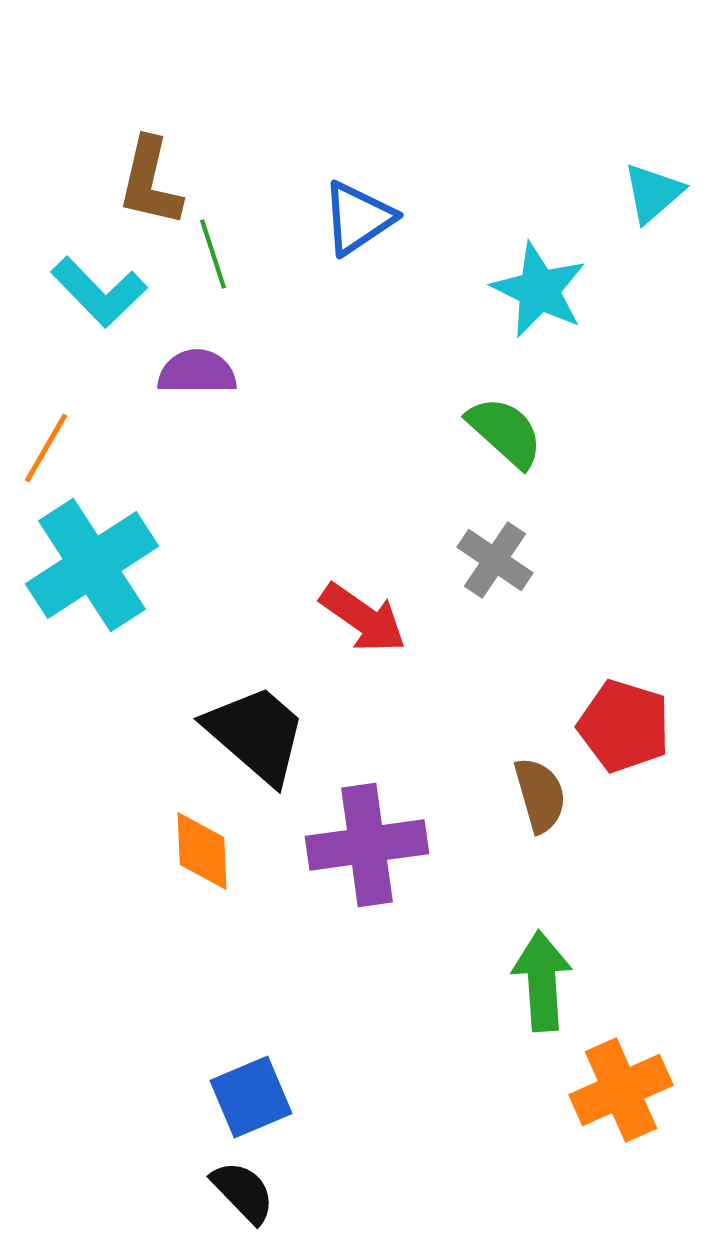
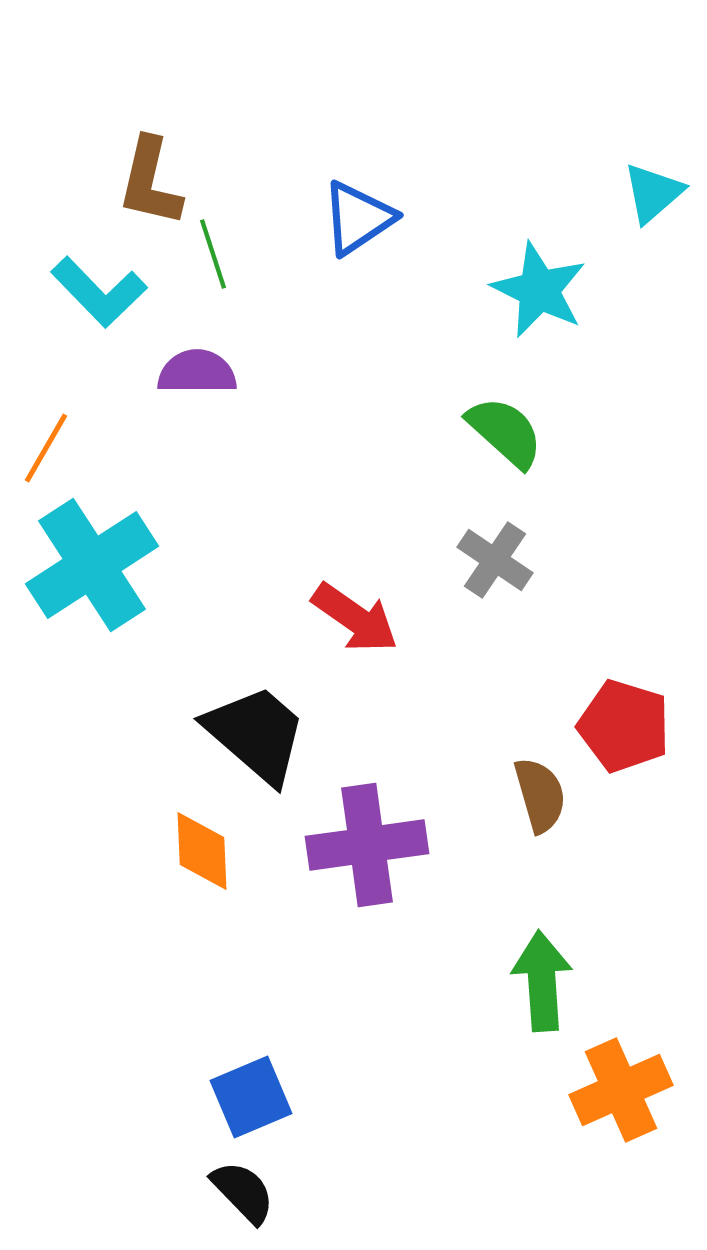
red arrow: moved 8 px left
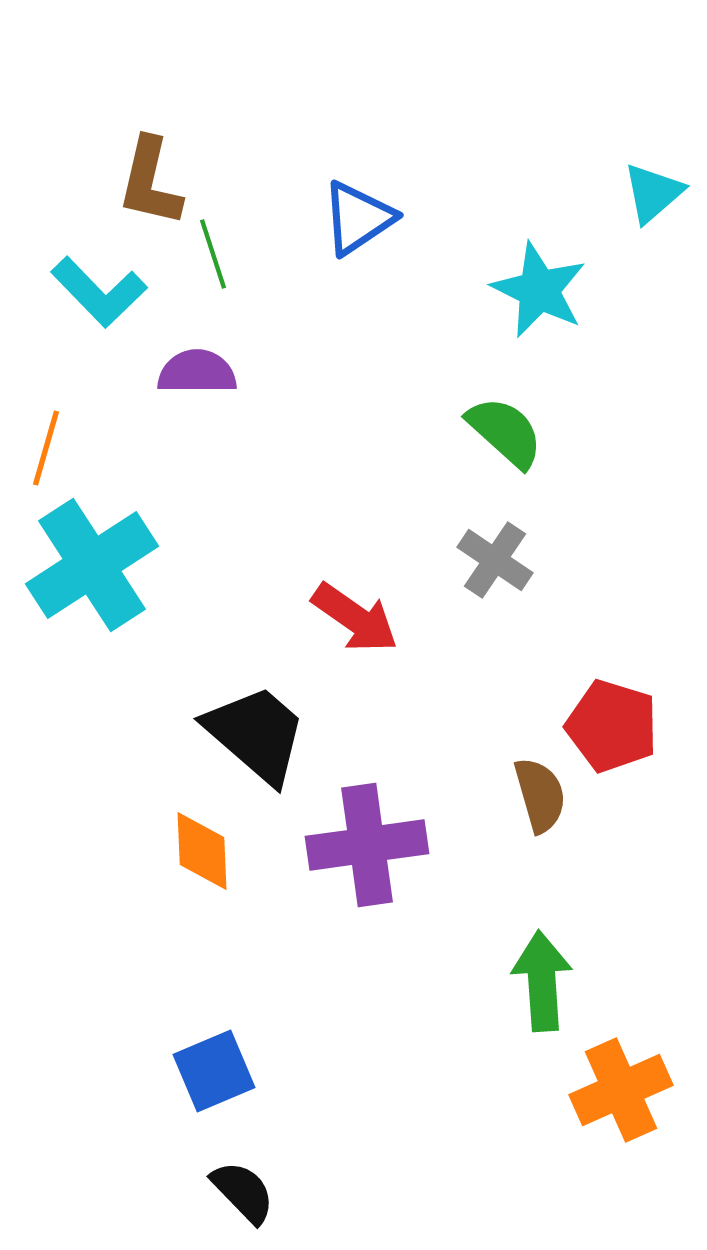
orange line: rotated 14 degrees counterclockwise
red pentagon: moved 12 px left
blue square: moved 37 px left, 26 px up
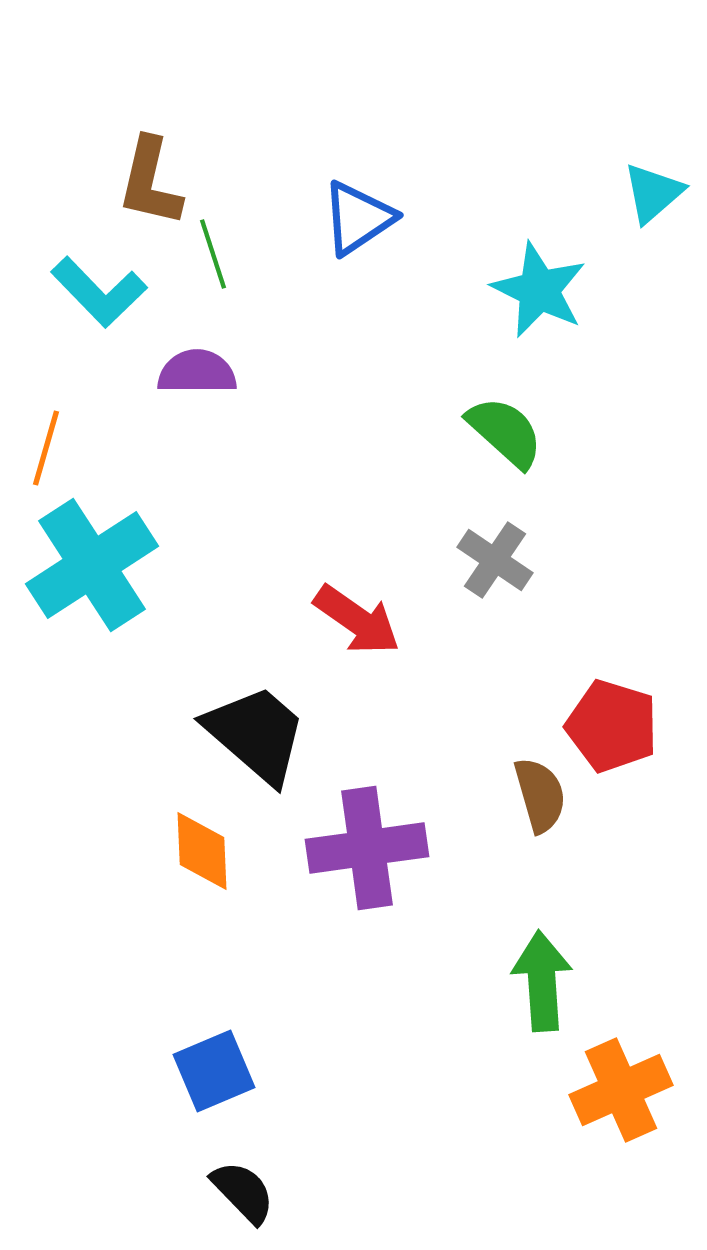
red arrow: moved 2 px right, 2 px down
purple cross: moved 3 px down
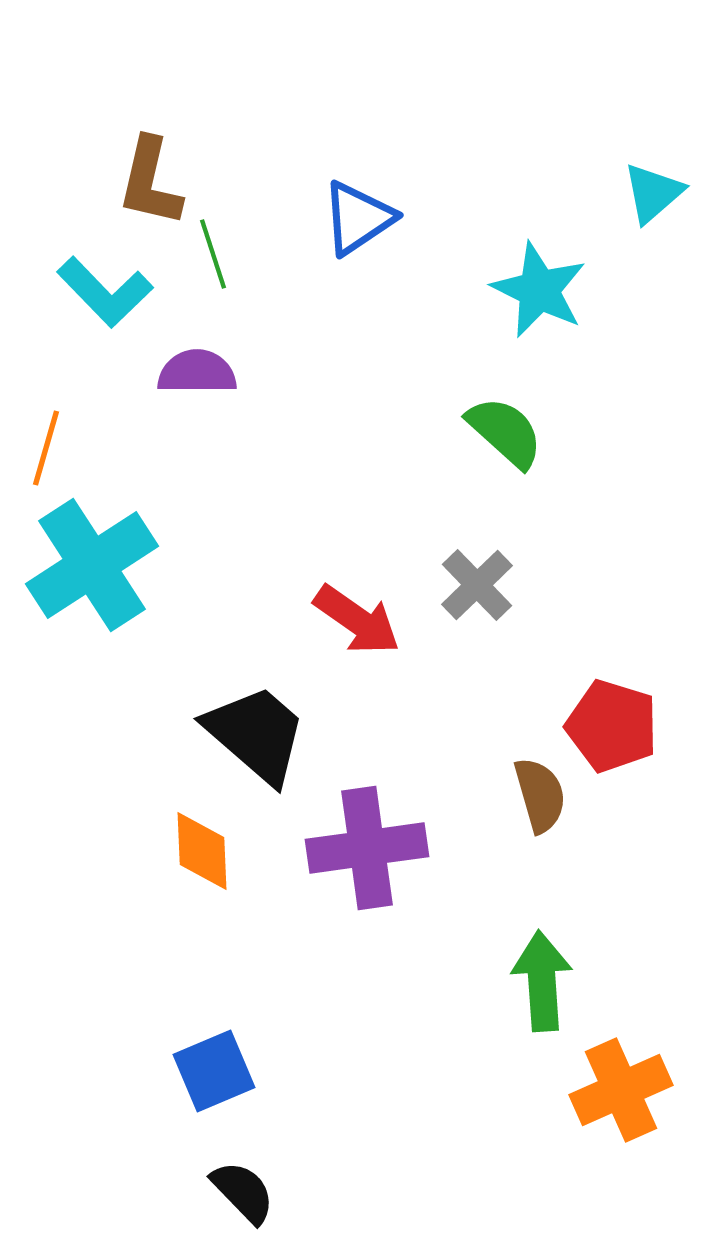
cyan L-shape: moved 6 px right
gray cross: moved 18 px left, 25 px down; rotated 12 degrees clockwise
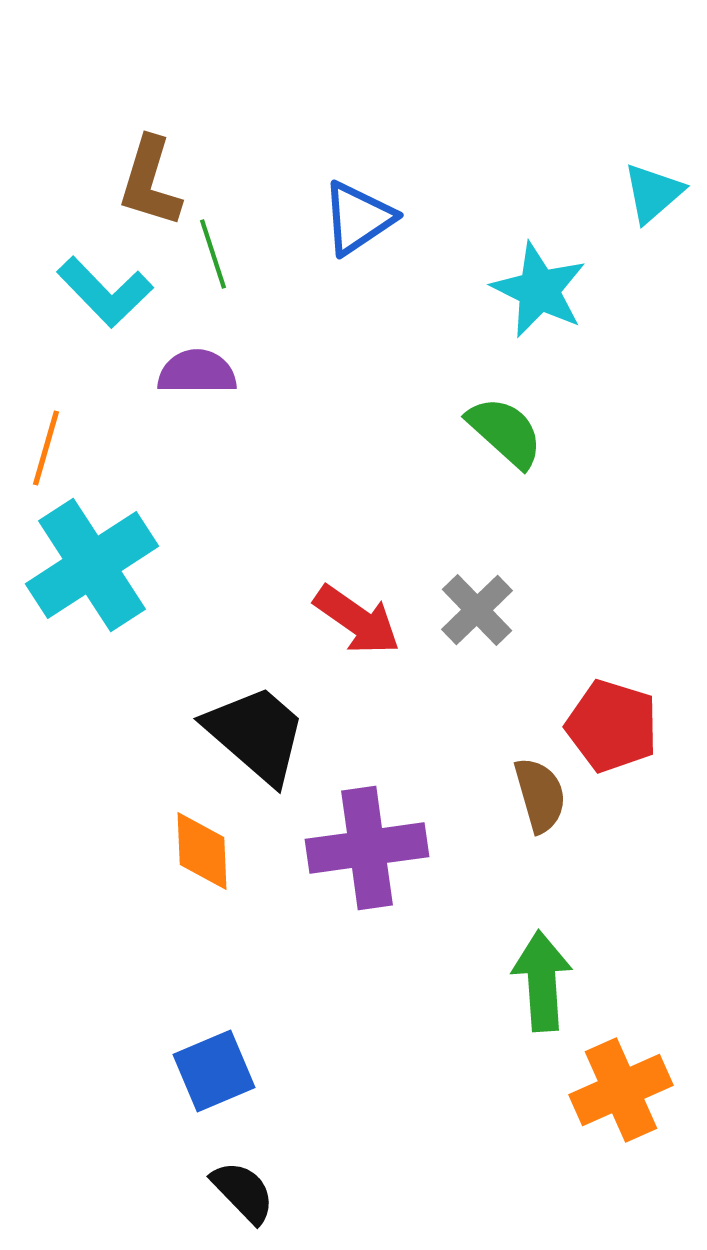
brown L-shape: rotated 4 degrees clockwise
gray cross: moved 25 px down
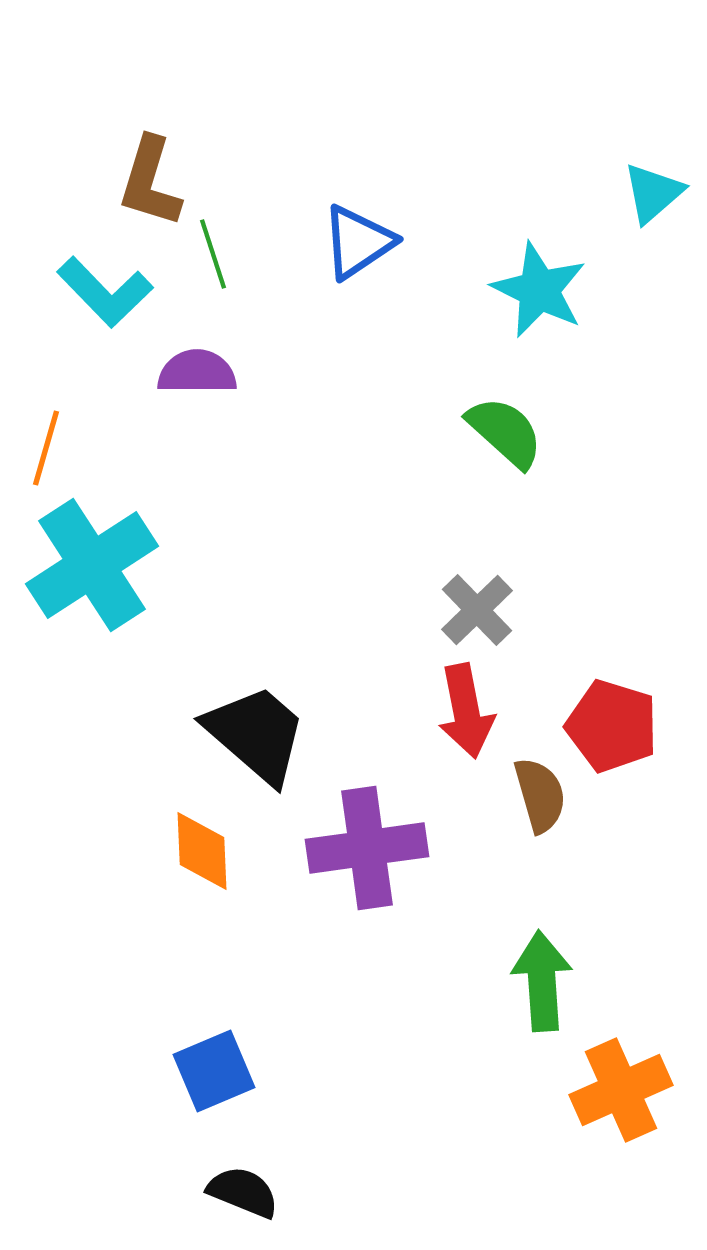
blue triangle: moved 24 px down
red arrow: moved 109 px right, 91 px down; rotated 44 degrees clockwise
black semicircle: rotated 24 degrees counterclockwise
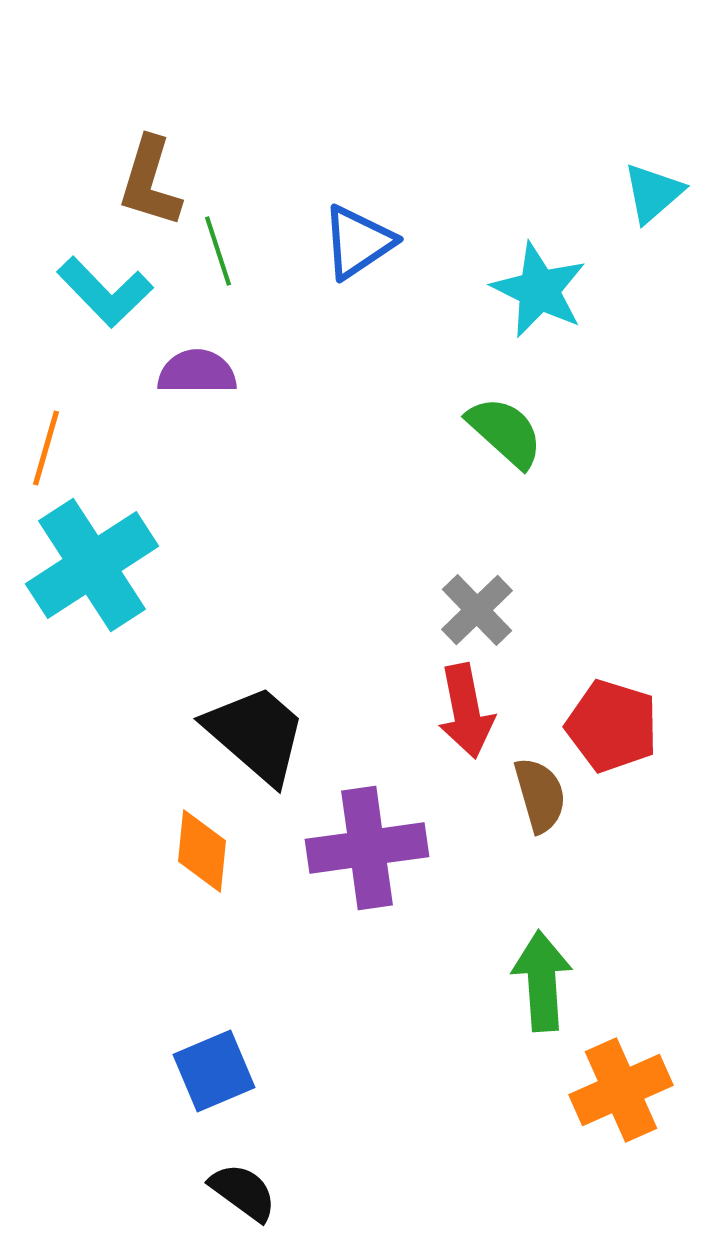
green line: moved 5 px right, 3 px up
orange diamond: rotated 8 degrees clockwise
black semicircle: rotated 14 degrees clockwise
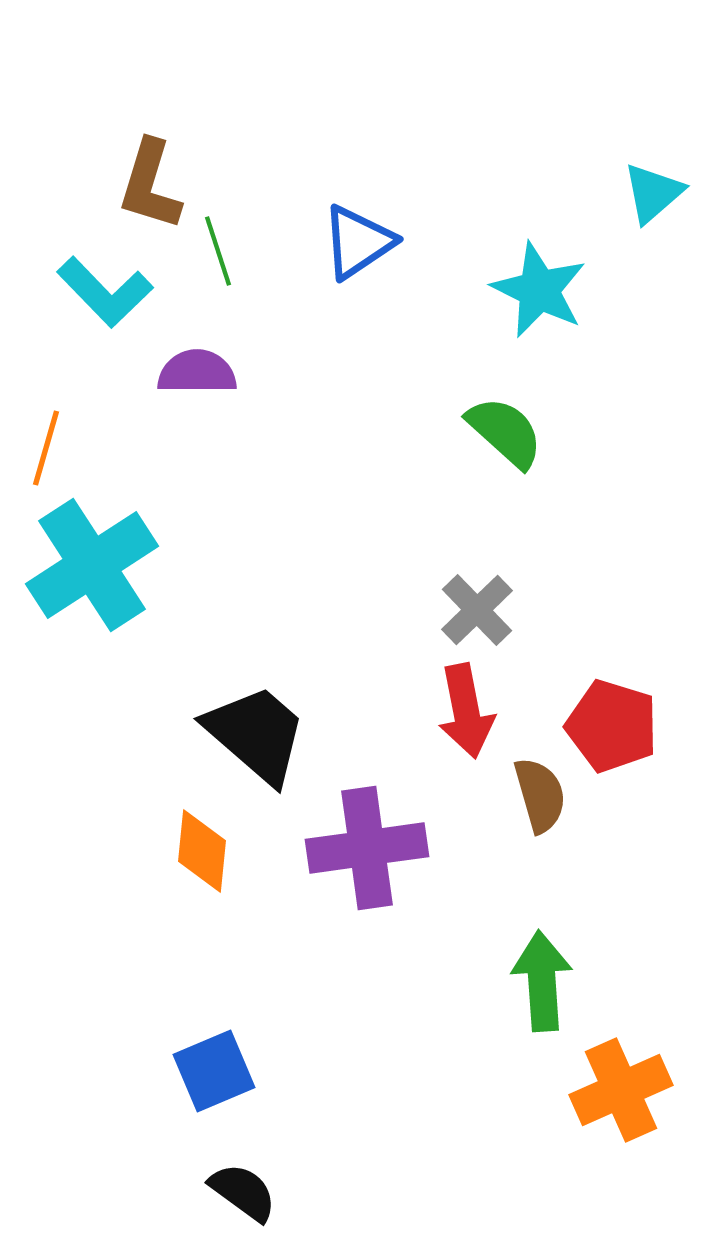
brown L-shape: moved 3 px down
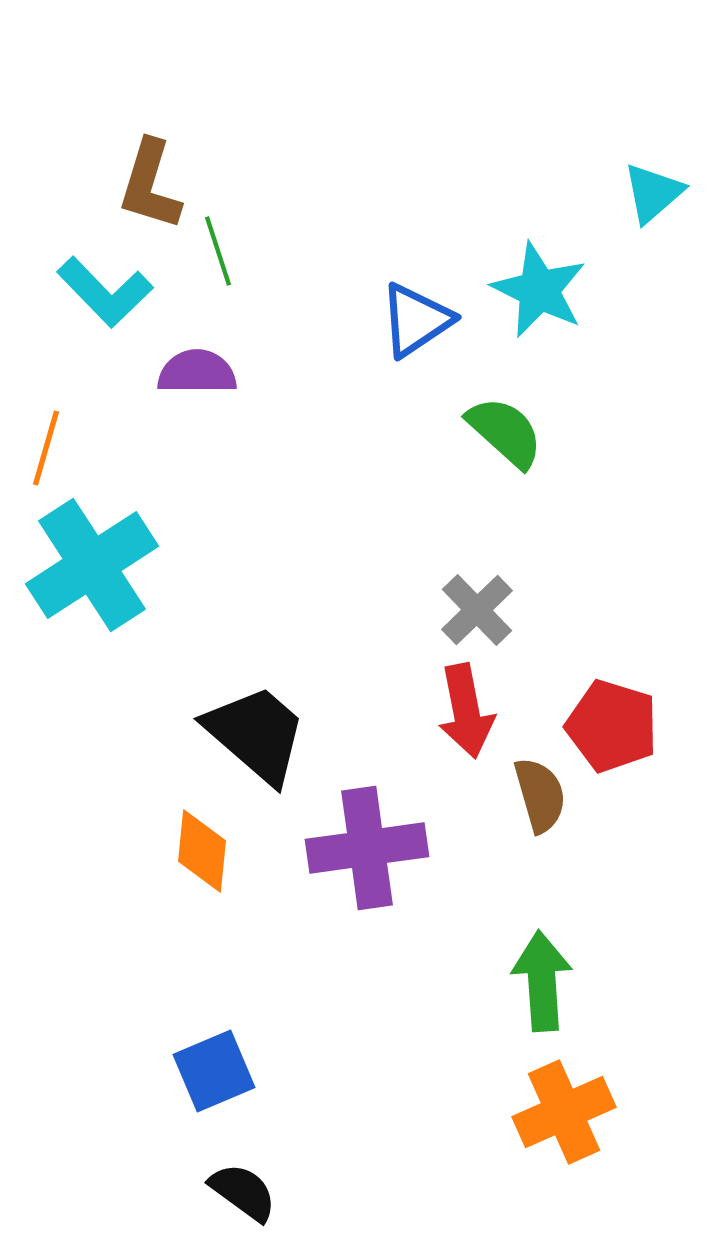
blue triangle: moved 58 px right, 78 px down
orange cross: moved 57 px left, 22 px down
